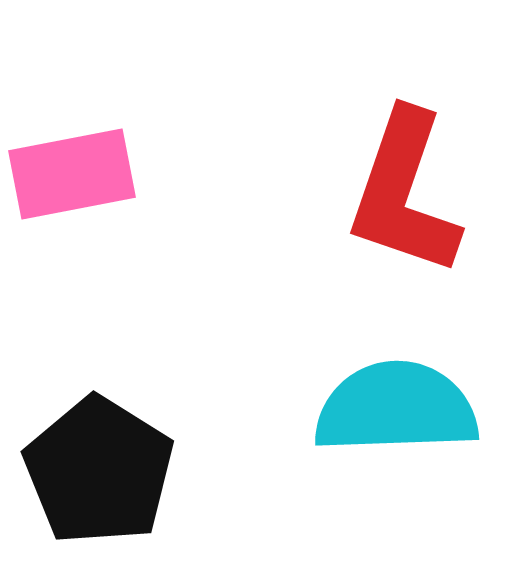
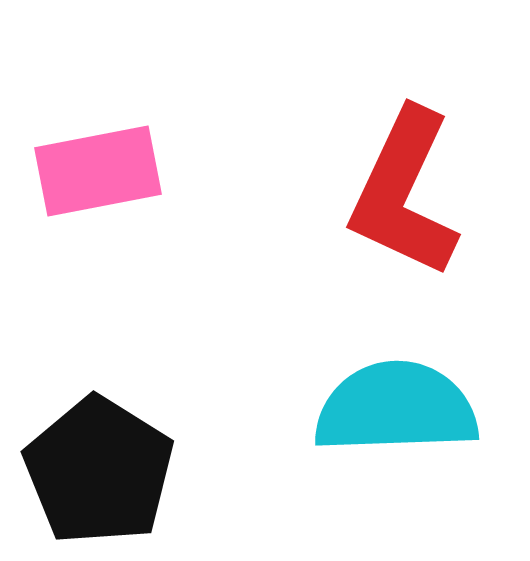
pink rectangle: moved 26 px right, 3 px up
red L-shape: rotated 6 degrees clockwise
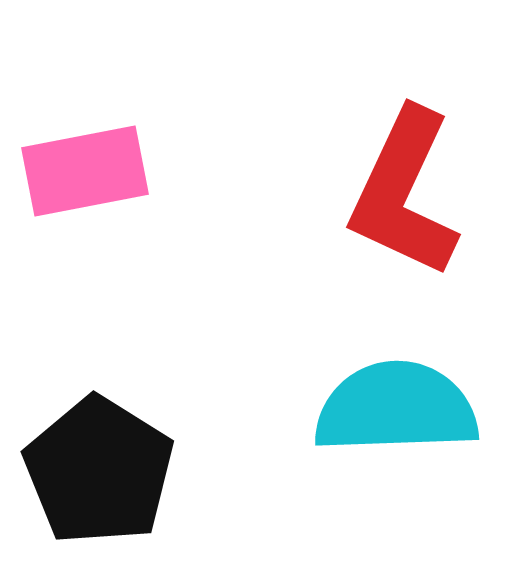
pink rectangle: moved 13 px left
